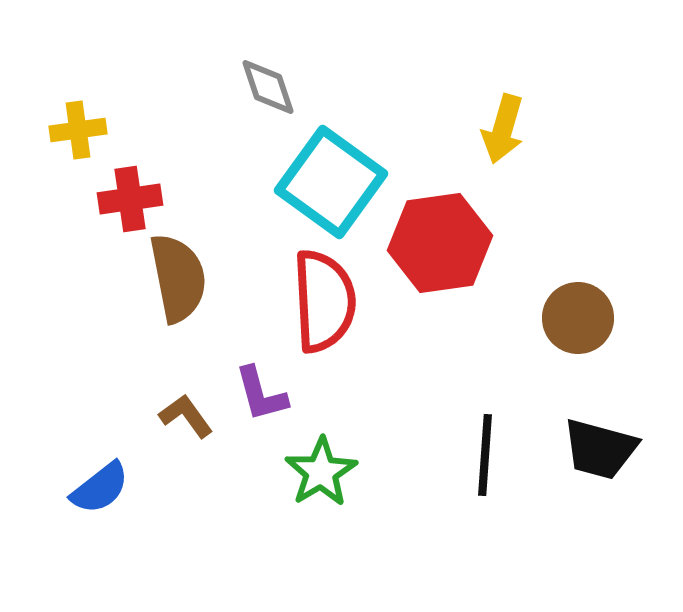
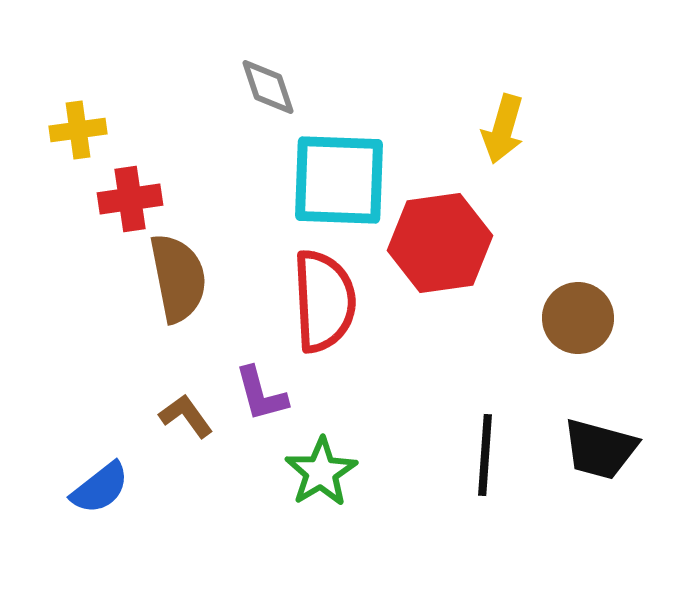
cyan square: moved 8 px right, 2 px up; rotated 34 degrees counterclockwise
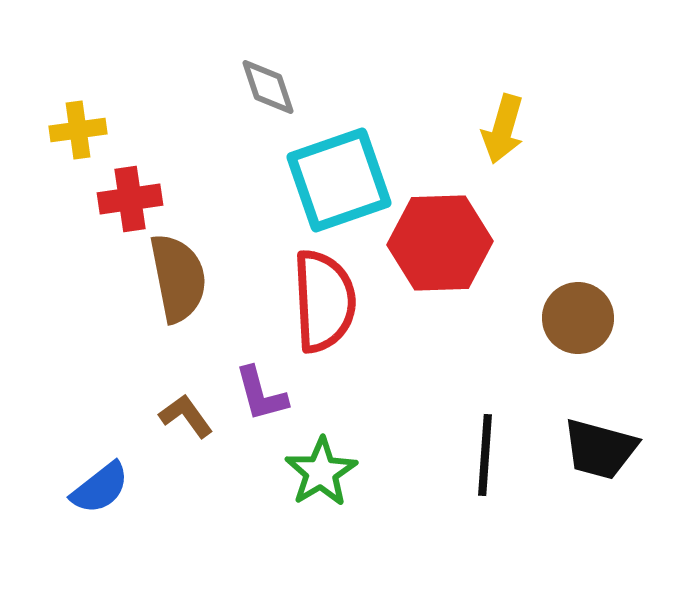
cyan square: rotated 21 degrees counterclockwise
red hexagon: rotated 6 degrees clockwise
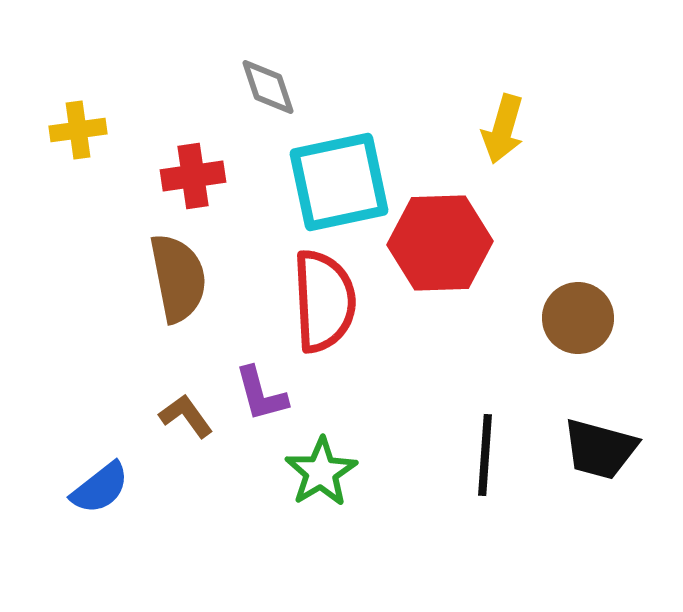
cyan square: moved 2 px down; rotated 7 degrees clockwise
red cross: moved 63 px right, 23 px up
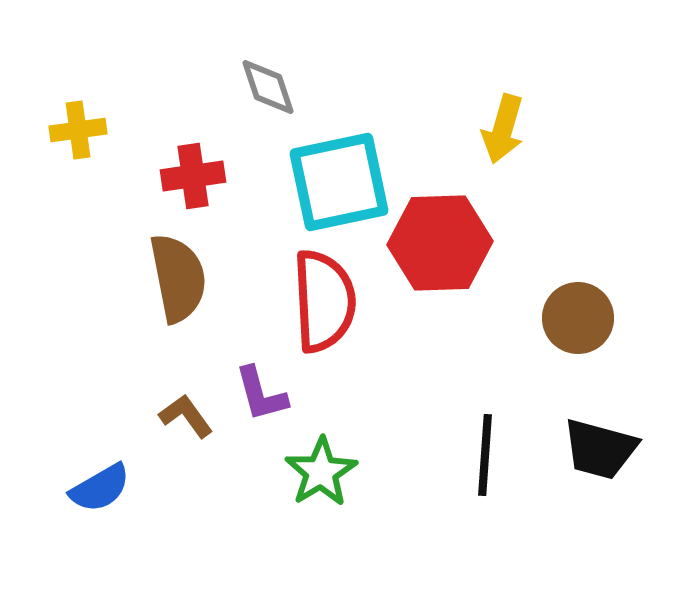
blue semicircle: rotated 8 degrees clockwise
